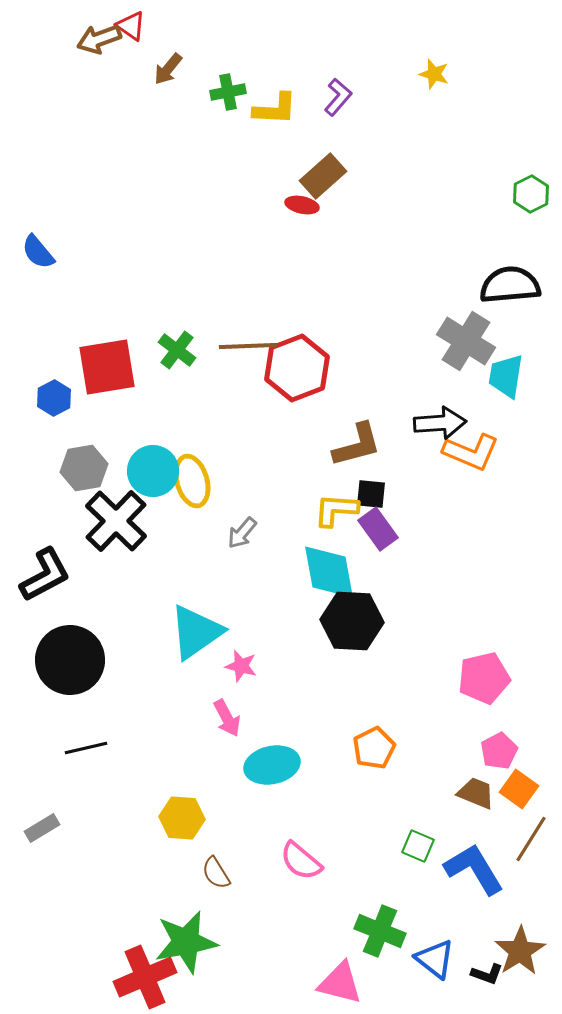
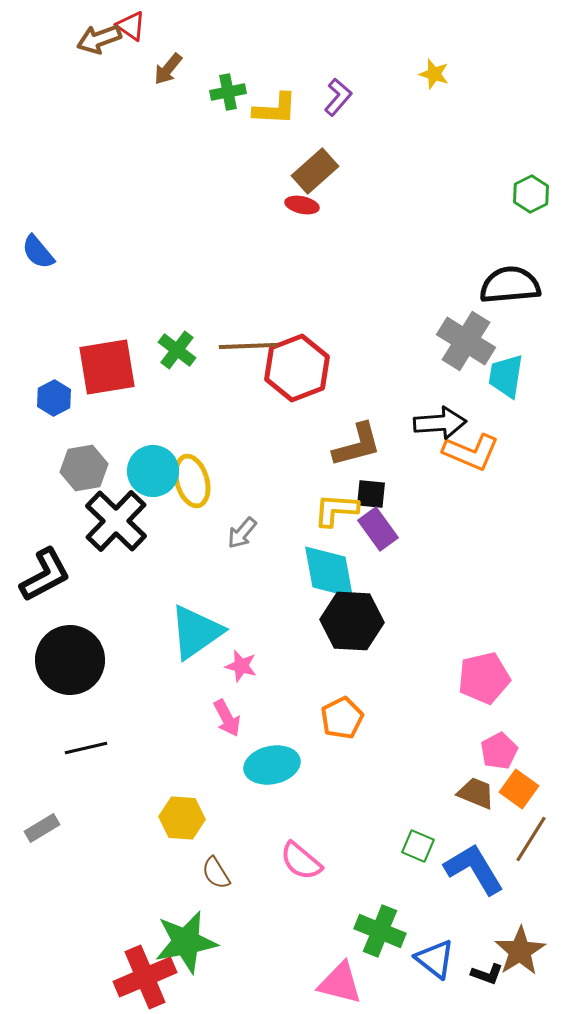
brown rectangle at (323, 176): moved 8 px left, 5 px up
orange pentagon at (374, 748): moved 32 px left, 30 px up
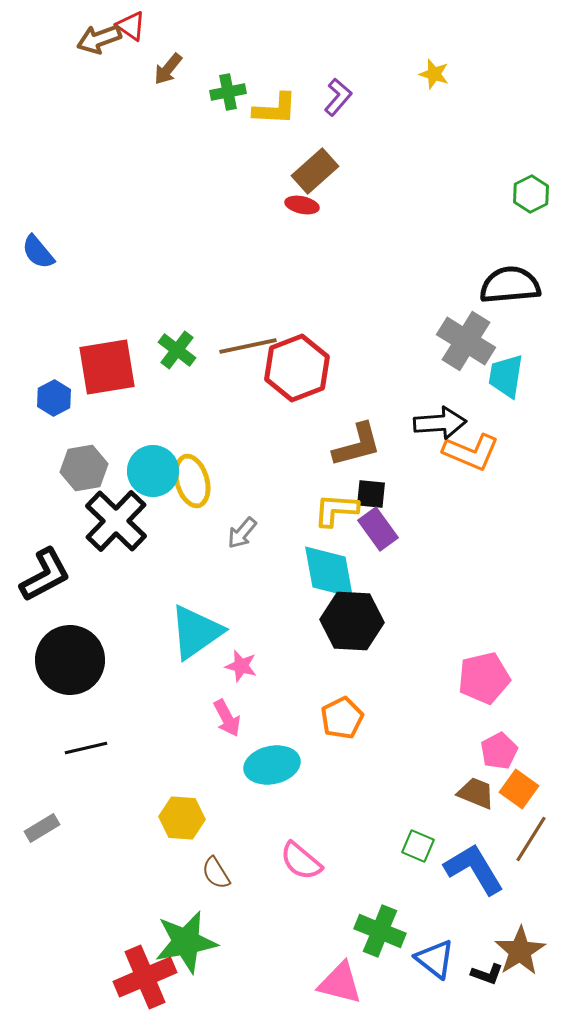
brown line at (248, 346): rotated 10 degrees counterclockwise
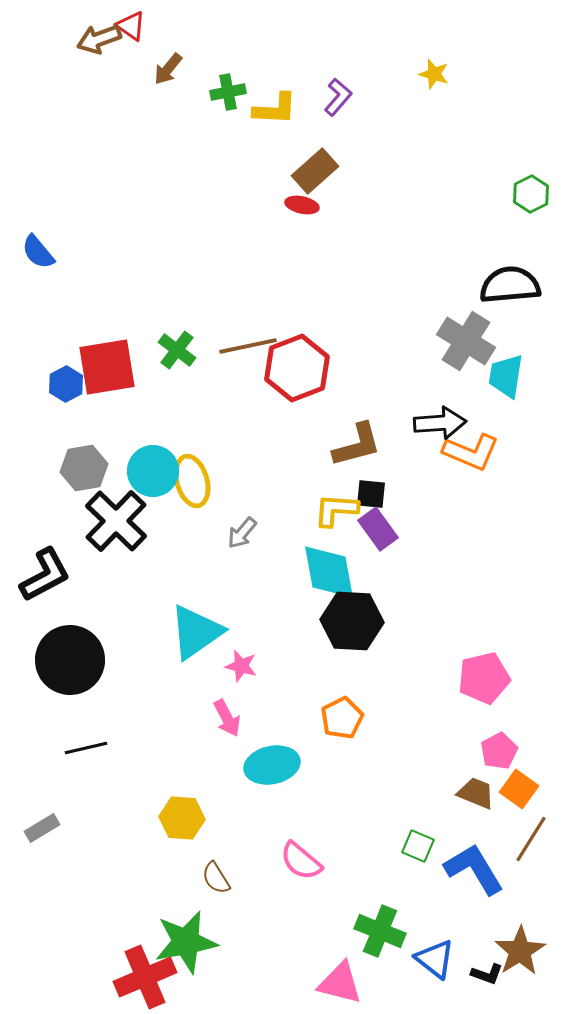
blue hexagon at (54, 398): moved 12 px right, 14 px up
brown semicircle at (216, 873): moved 5 px down
